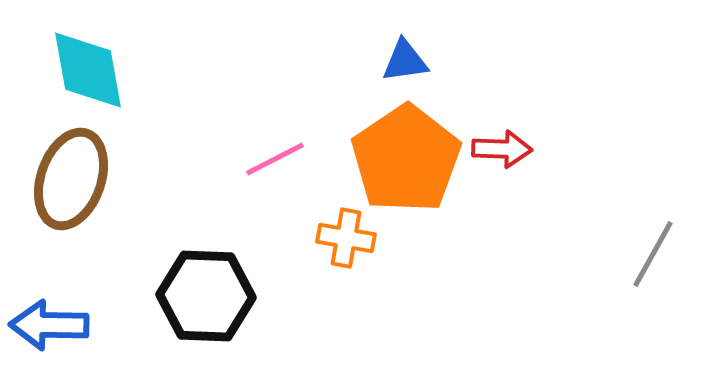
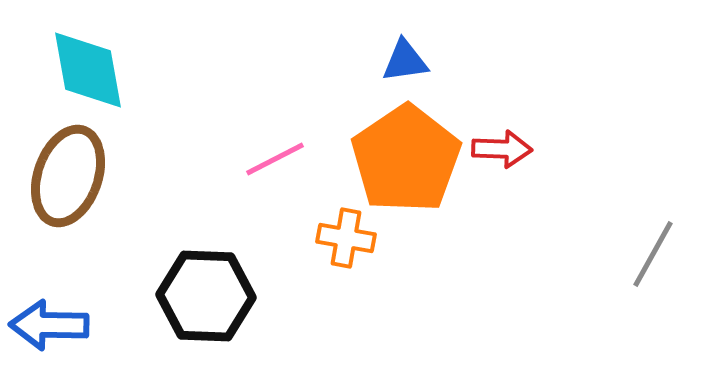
brown ellipse: moved 3 px left, 3 px up
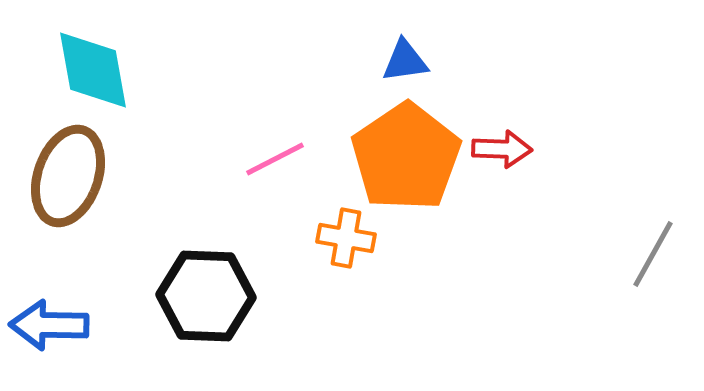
cyan diamond: moved 5 px right
orange pentagon: moved 2 px up
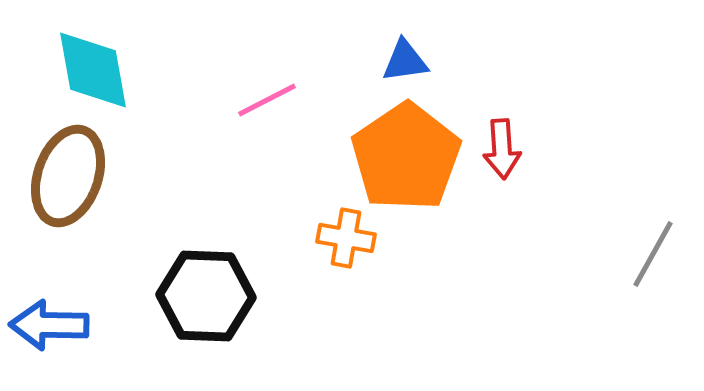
red arrow: rotated 84 degrees clockwise
pink line: moved 8 px left, 59 px up
